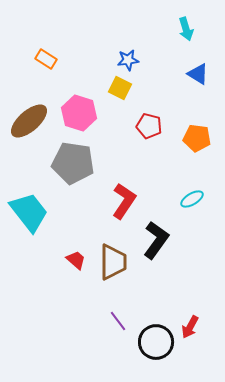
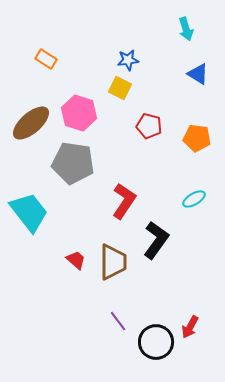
brown ellipse: moved 2 px right, 2 px down
cyan ellipse: moved 2 px right
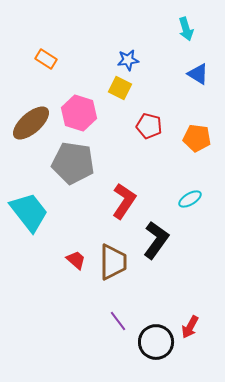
cyan ellipse: moved 4 px left
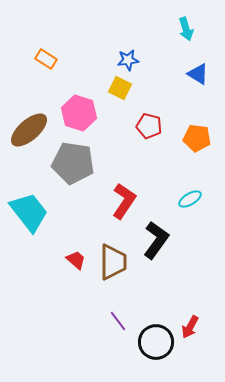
brown ellipse: moved 2 px left, 7 px down
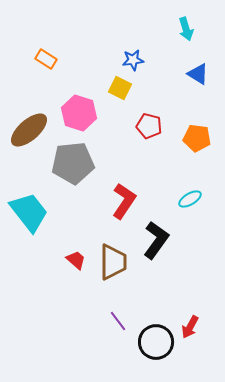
blue star: moved 5 px right
gray pentagon: rotated 15 degrees counterclockwise
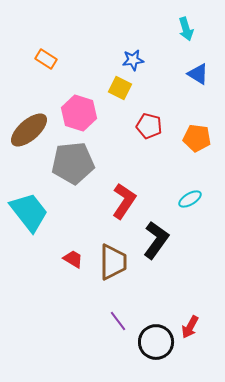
red trapezoid: moved 3 px left, 1 px up; rotated 10 degrees counterclockwise
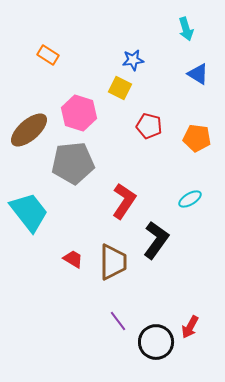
orange rectangle: moved 2 px right, 4 px up
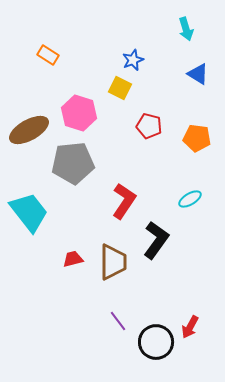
blue star: rotated 15 degrees counterclockwise
brown ellipse: rotated 12 degrees clockwise
red trapezoid: rotated 45 degrees counterclockwise
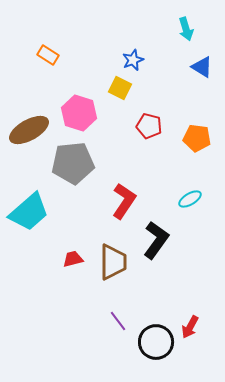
blue triangle: moved 4 px right, 7 px up
cyan trapezoid: rotated 87 degrees clockwise
